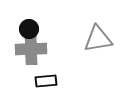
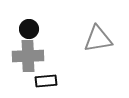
gray cross: moved 3 px left, 7 px down
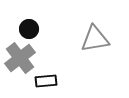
gray triangle: moved 3 px left
gray cross: moved 8 px left, 2 px down; rotated 36 degrees counterclockwise
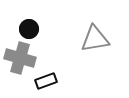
gray cross: rotated 36 degrees counterclockwise
black rectangle: rotated 15 degrees counterclockwise
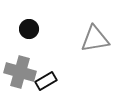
gray cross: moved 14 px down
black rectangle: rotated 10 degrees counterclockwise
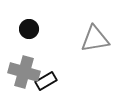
gray cross: moved 4 px right
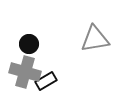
black circle: moved 15 px down
gray cross: moved 1 px right
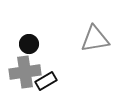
gray cross: rotated 24 degrees counterclockwise
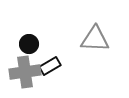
gray triangle: rotated 12 degrees clockwise
black rectangle: moved 4 px right, 15 px up
